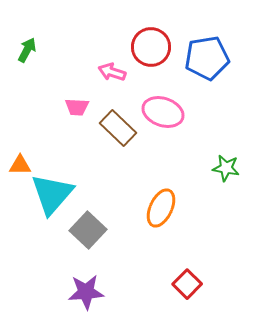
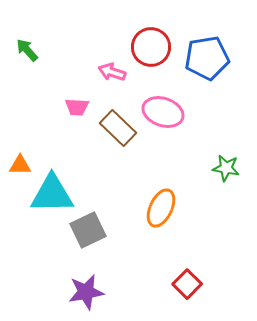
green arrow: rotated 70 degrees counterclockwise
cyan triangle: rotated 48 degrees clockwise
gray square: rotated 21 degrees clockwise
purple star: rotated 6 degrees counterclockwise
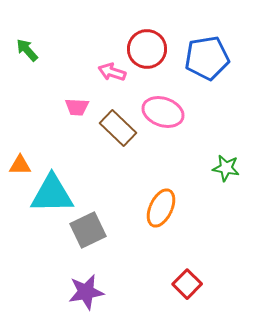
red circle: moved 4 px left, 2 px down
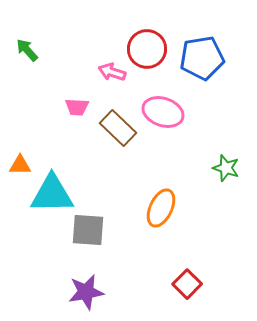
blue pentagon: moved 5 px left
green star: rotated 8 degrees clockwise
gray square: rotated 30 degrees clockwise
